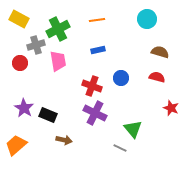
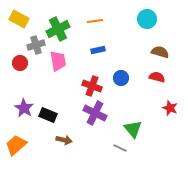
orange line: moved 2 px left, 1 px down
red star: moved 1 px left
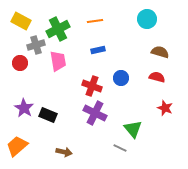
yellow rectangle: moved 2 px right, 2 px down
red star: moved 5 px left
brown arrow: moved 12 px down
orange trapezoid: moved 1 px right, 1 px down
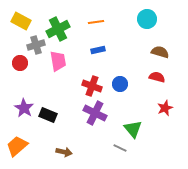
orange line: moved 1 px right, 1 px down
blue circle: moved 1 px left, 6 px down
red star: rotated 28 degrees clockwise
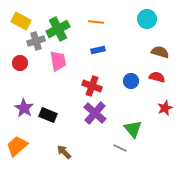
orange line: rotated 14 degrees clockwise
gray cross: moved 4 px up
blue circle: moved 11 px right, 3 px up
purple cross: rotated 15 degrees clockwise
brown arrow: rotated 147 degrees counterclockwise
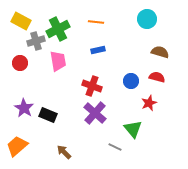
red star: moved 16 px left, 5 px up
gray line: moved 5 px left, 1 px up
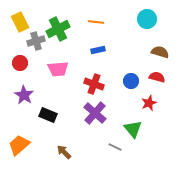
yellow rectangle: moved 1 px left, 1 px down; rotated 36 degrees clockwise
pink trapezoid: moved 8 px down; rotated 95 degrees clockwise
red cross: moved 2 px right, 2 px up
purple star: moved 13 px up
orange trapezoid: moved 2 px right, 1 px up
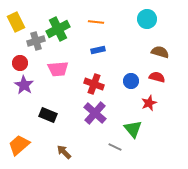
yellow rectangle: moved 4 px left
purple star: moved 10 px up
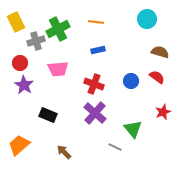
red semicircle: rotated 21 degrees clockwise
red star: moved 14 px right, 9 px down
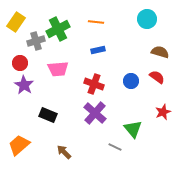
yellow rectangle: rotated 60 degrees clockwise
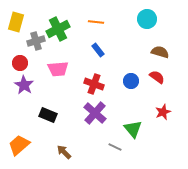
yellow rectangle: rotated 18 degrees counterclockwise
blue rectangle: rotated 64 degrees clockwise
